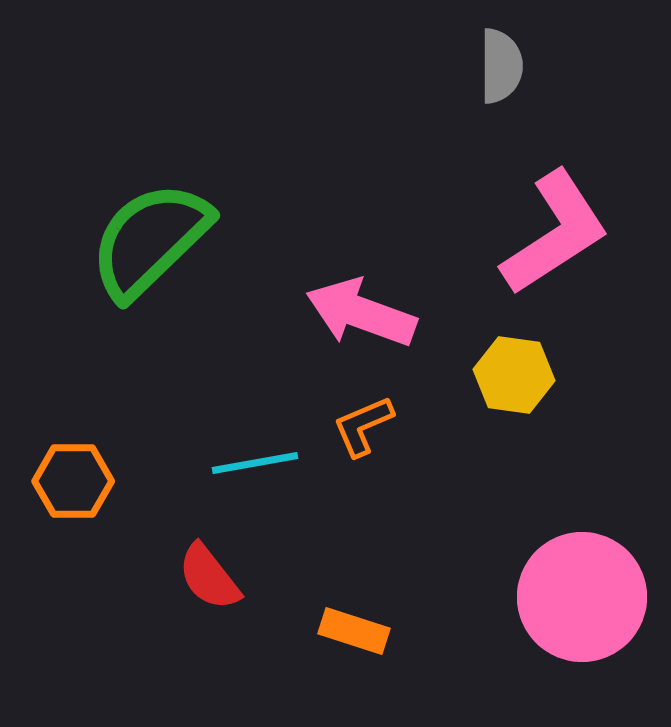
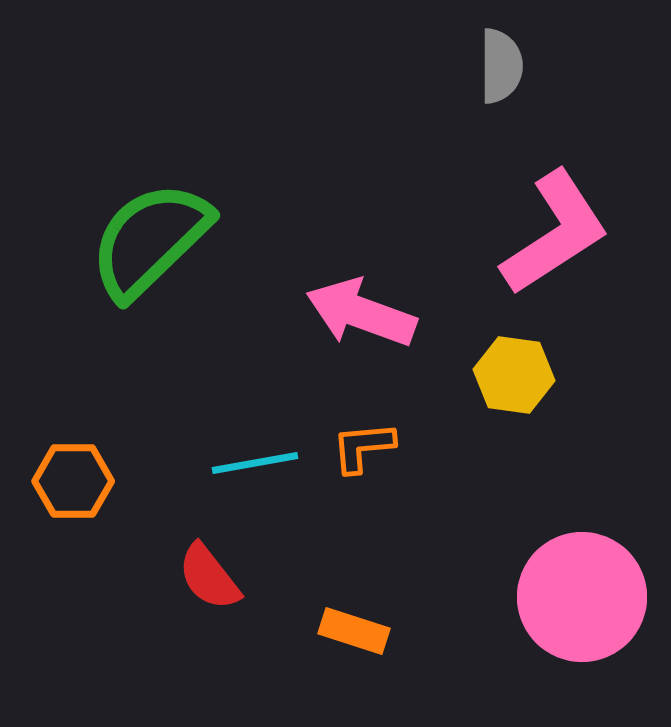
orange L-shape: moved 21 px down; rotated 18 degrees clockwise
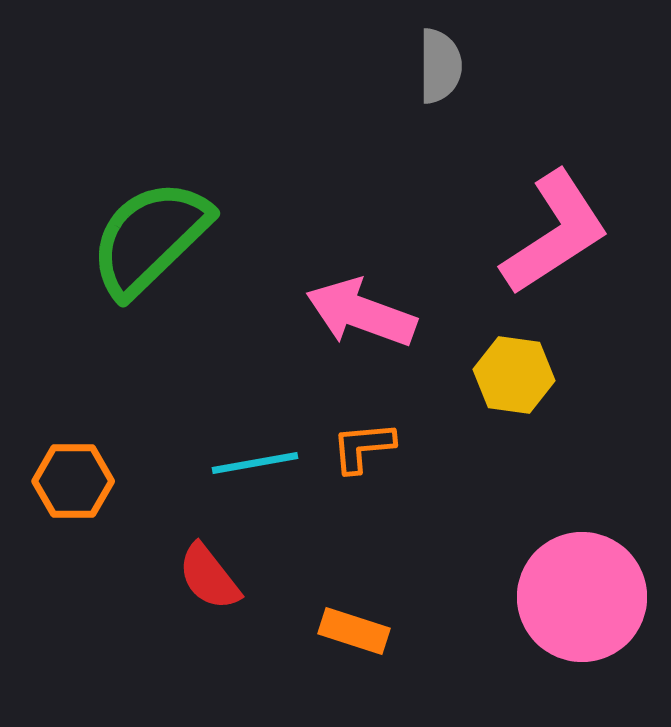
gray semicircle: moved 61 px left
green semicircle: moved 2 px up
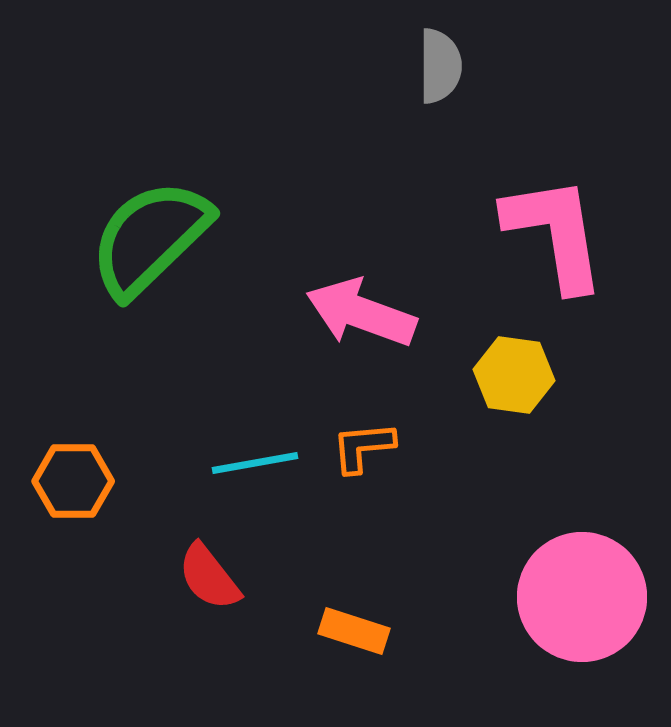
pink L-shape: rotated 66 degrees counterclockwise
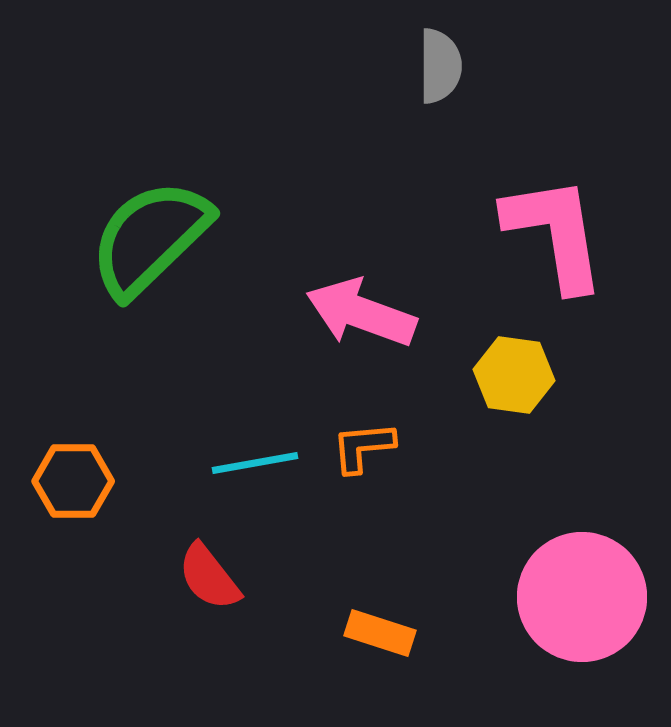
orange rectangle: moved 26 px right, 2 px down
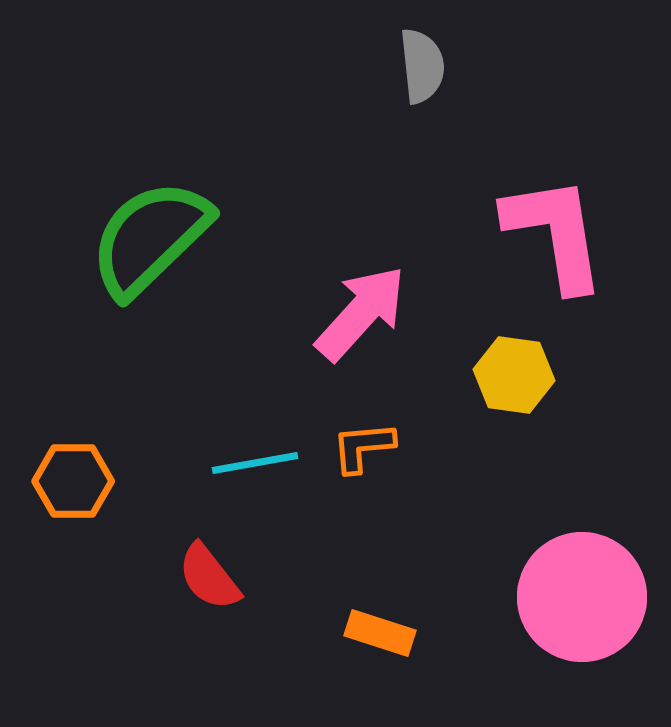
gray semicircle: moved 18 px left; rotated 6 degrees counterclockwise
pink arrow: rotated 112 degrees clockwise
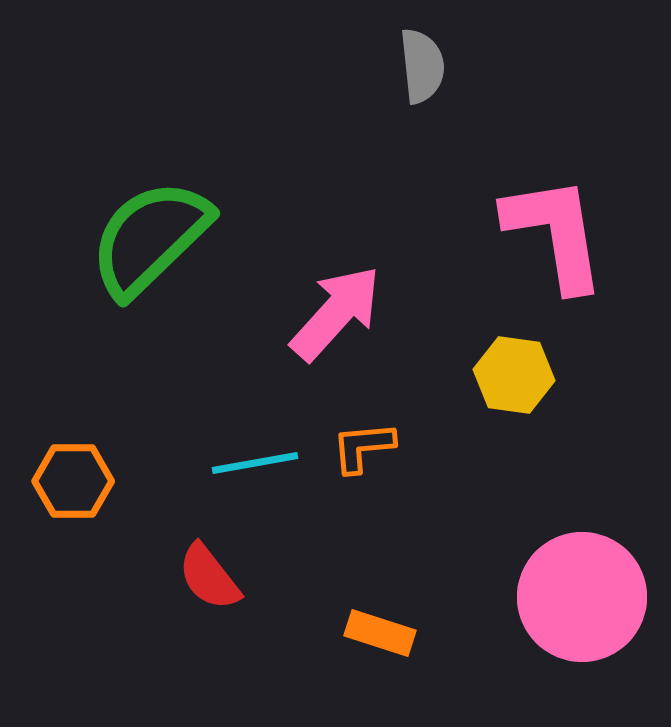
pink arrow: moved 25 px left
